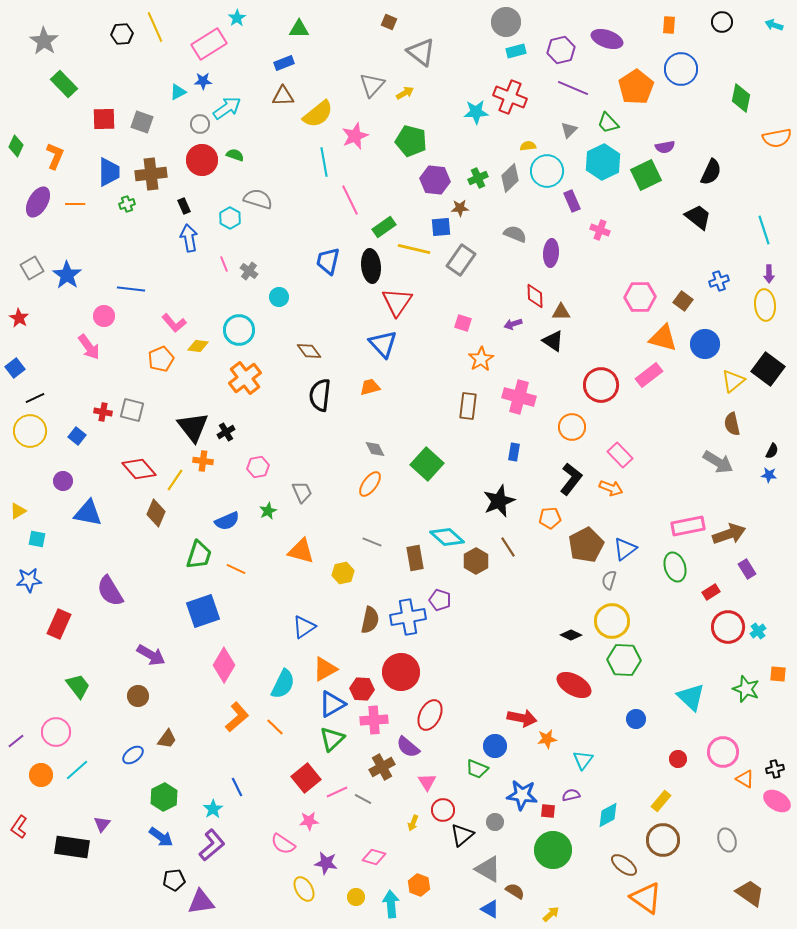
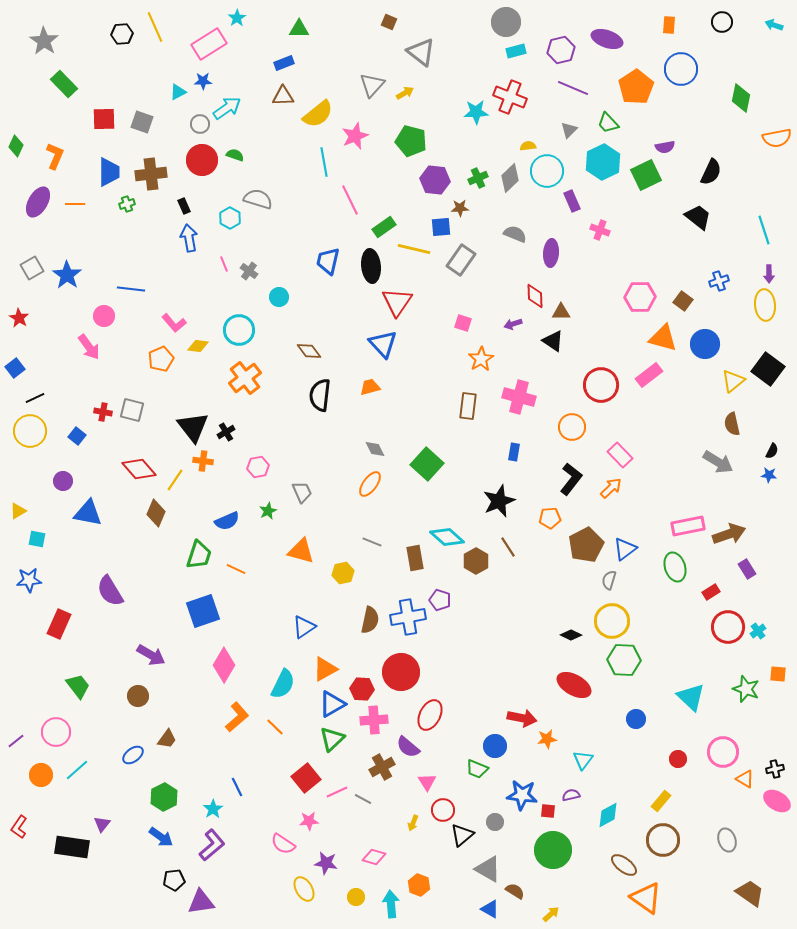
orange arrow at (611, 488): rotated 65 degrees counterclockwise
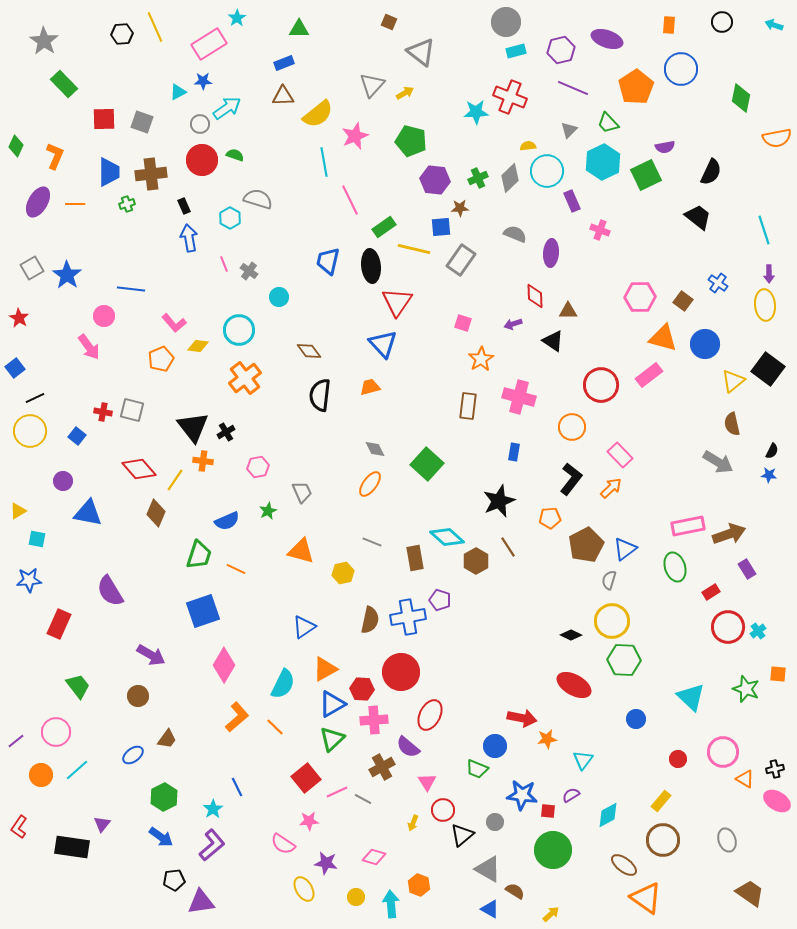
blue cross at (719, 281): moved 1 px left, 2 px down; rotated 36 degrees counterclockwise
brown triangle at (561, 312): moved 7 px right, 1 px up
purple semicircle at (571, 795): rotated 18 degrees counterclockwise
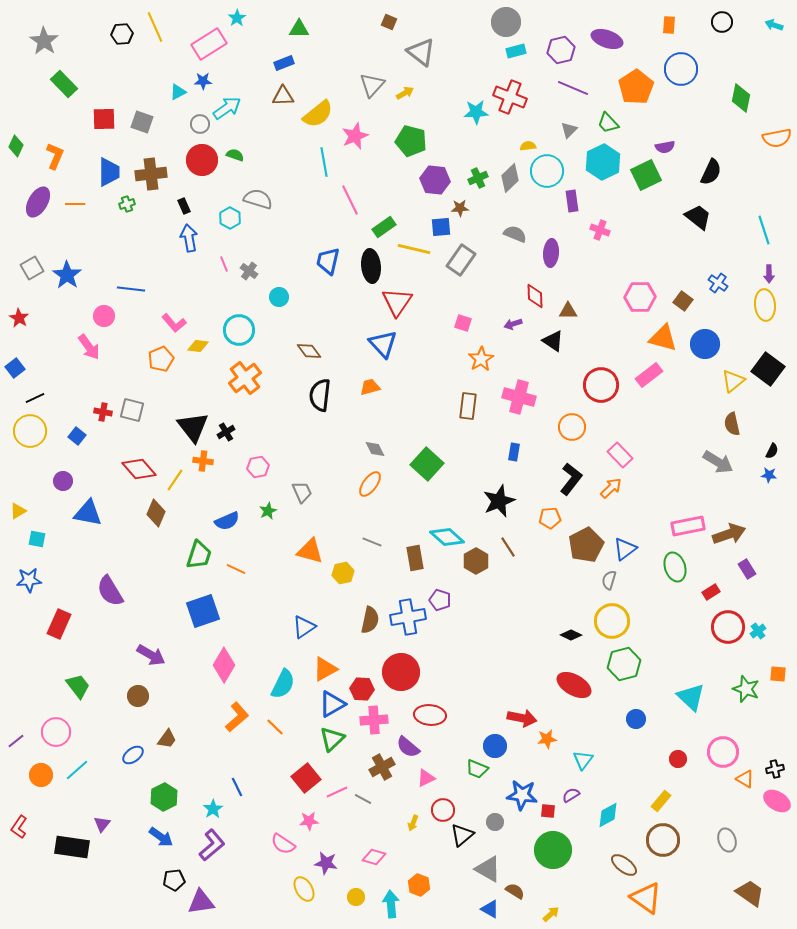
purple rectangle at (572, 201): rotated 15 degrees clockwise
orange triangle at (301, 551): moved 9 px right
green hexagon at (624, 660): moved 4 px down; rotated 16 degrees counterclockwise
red ellipse at (430, 715): rotated 68 degrees clockwise
pink triangle at (427, 782): moved 1 px left, 4 px up; rotated 36 degrees clockwise
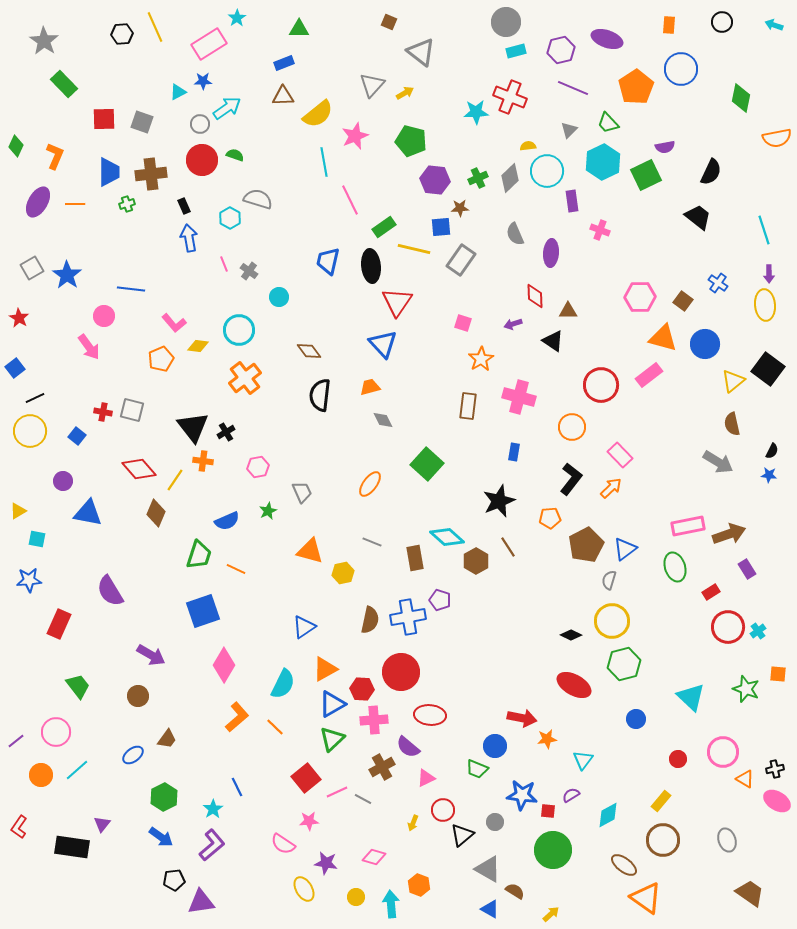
gray semicircle at (515, 234): rotated 135 degrees counterclockwise
gray diamond at (375, 449): moved 8 px right, 29 px up
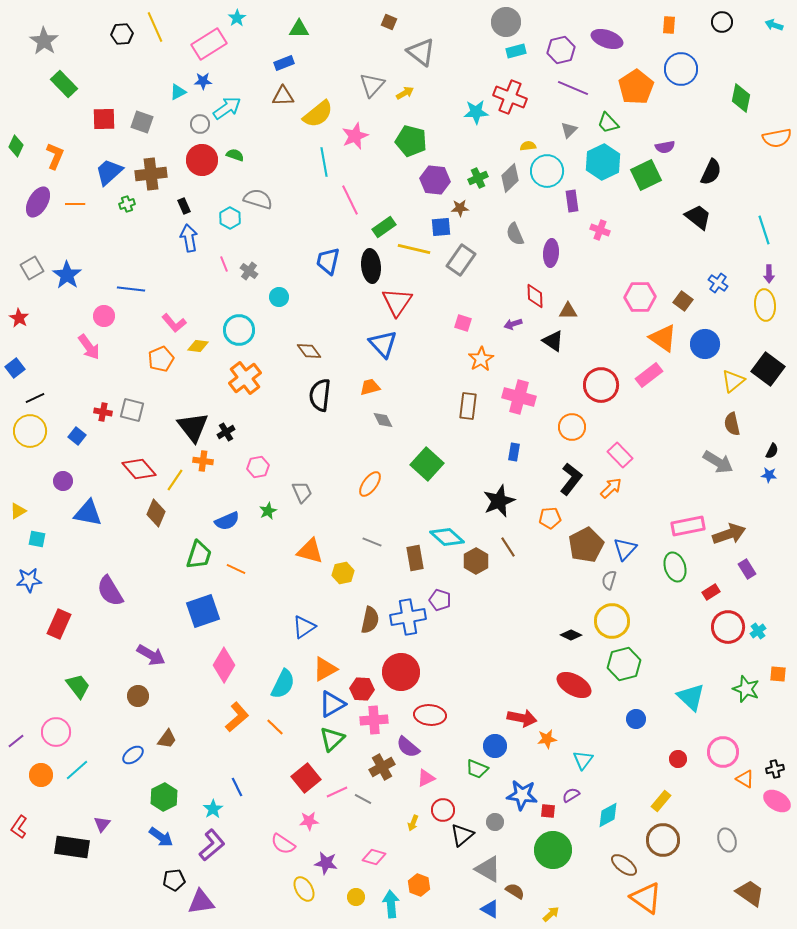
blue trapezoid at (109, 172): rotated 132 degrees counterclockwise
orange triangle at (663, 338): rotated 20 degrees clockwise
blue triangle at (625, 549): rotated 10 degrees counterclockwise
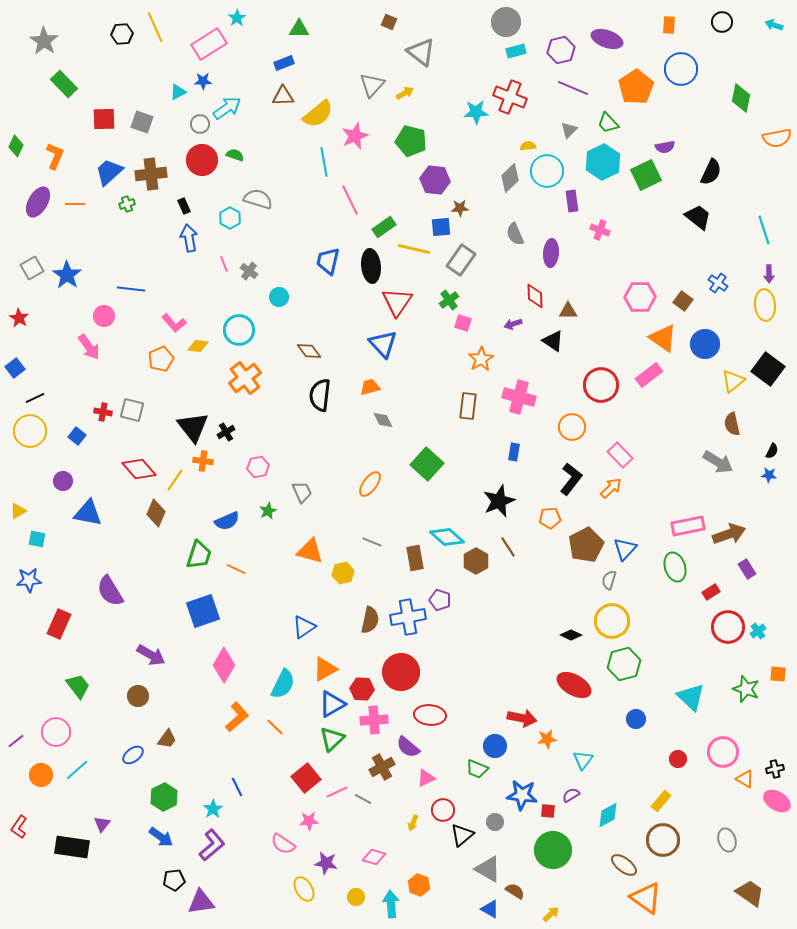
green cross at (478, 178): moved 29 px left, 122 px down; rotated 12 degrees counterclockwise
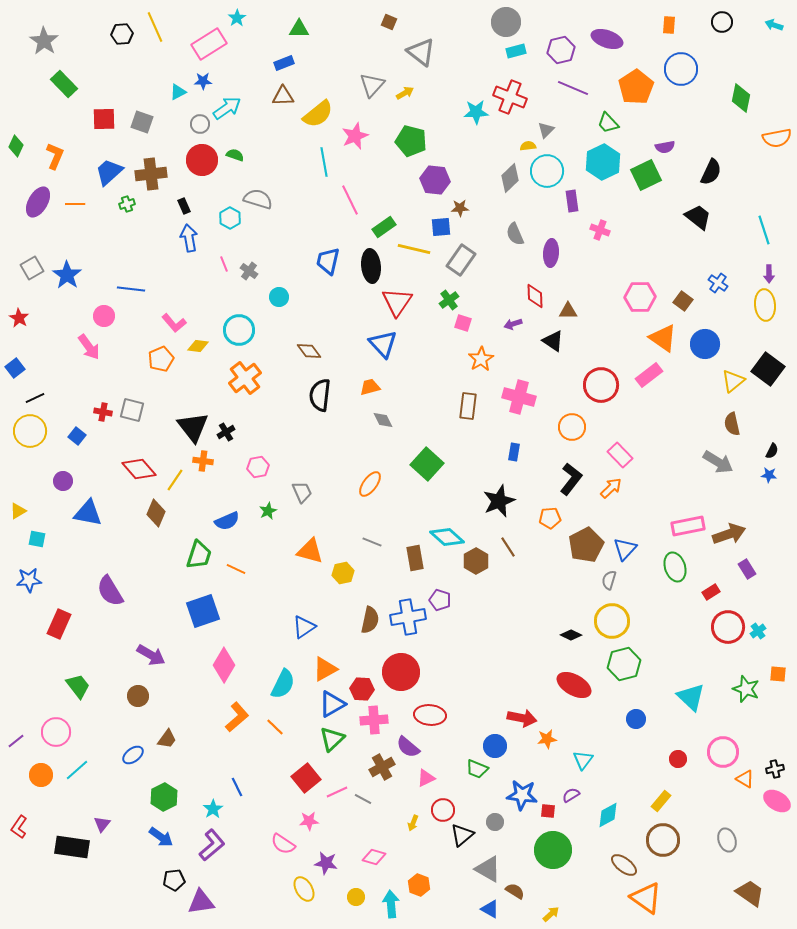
gray triangle at (569, 130): moved 23 px left
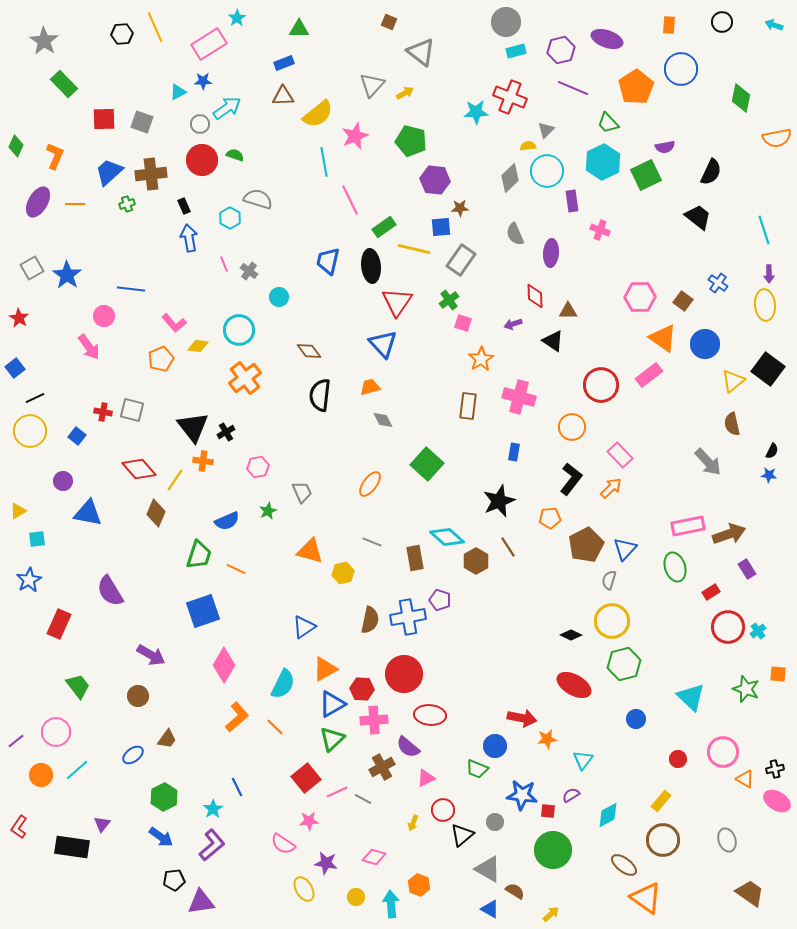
gray arrow at (718, 462): moved 10 px left; rotated 16 degrees clockwise
cyan square at (37, 539): rotated 18 degrees counterclockwise
blue star at (29, 580): rotated 25 degrees counterclockwise
red circle at (401, 672): moved 3 px right, 2 px down
